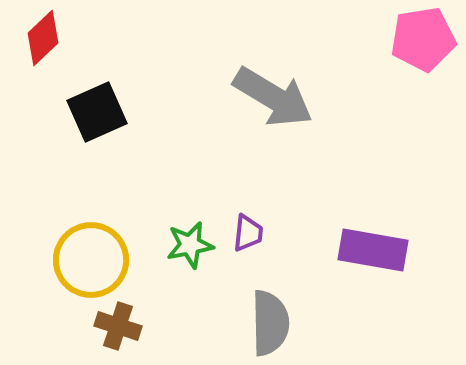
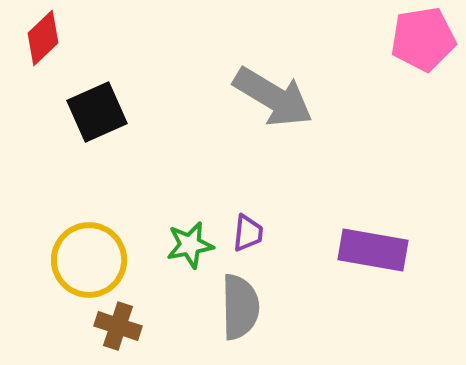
yellow circle: moved 2 px left
gray semicircle: moved 30 px left, 16 px up
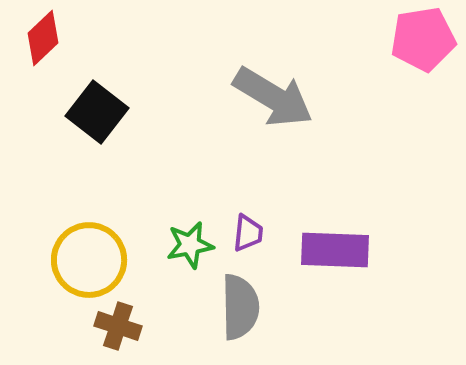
black square: rotated 28 degrees counterclockwise
purple rectangle: moved 38 px left; rotated 8 degrees counterclockwise
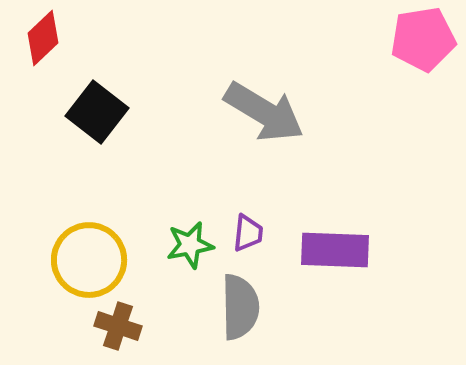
gray arrow: moved 9 px left, 15 px down
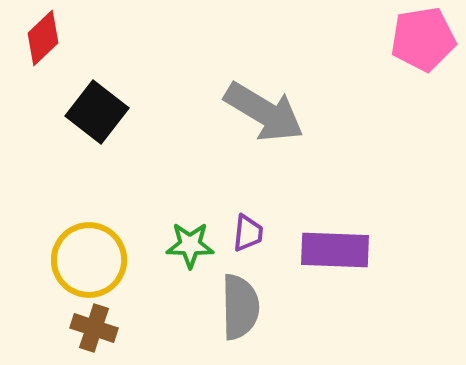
green star: rotated 12 degrees clockwise
brown cross: moved 24 px left, 2 px down
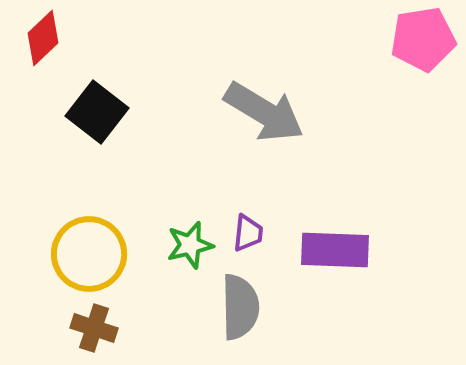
green star: rotated 15 degrees counterclockwise
yellow circle: moved 6 px up
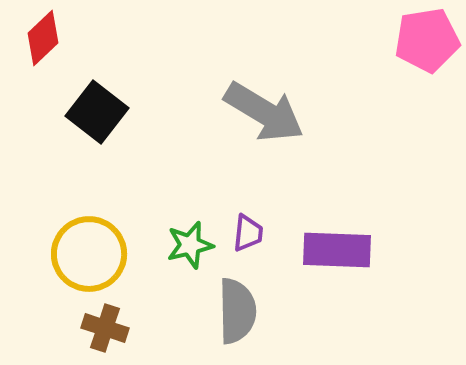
pink pentagon: moved 4 px right, 1 px down
purple rectangle: moved 2 px right
gray semicircle: moved 3 px left, 4 px down
brown cross: moved 11 px right
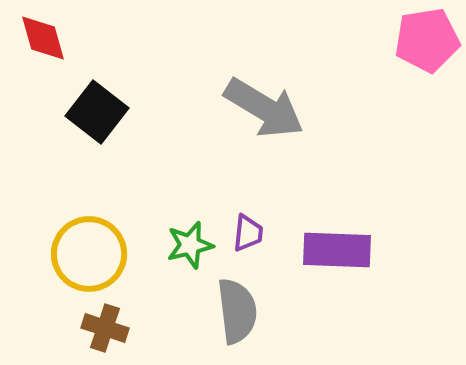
red diamond: rotated 62 degrees counterclockwise
gray arrow: moved 4 px up
gray semicircle: rotated 6 degrees counterclockwise
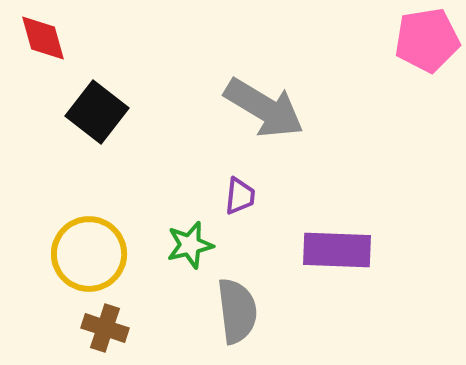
purple trapezoid: moved 8 px left, 37 px up
